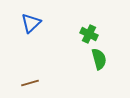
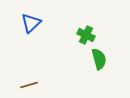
green cross: moved 3 px left, 1 px down
brown line: moved 1 px left, 2 px down
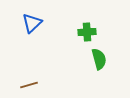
blue triangle: moved 1 px right
green cross: moved 1 px right, 3 px up; rotated 30 degrees counterclockwise
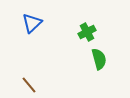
green cross: rotated 24 degrees counterclockwise
brown line: rotated 66 degrees clockwise
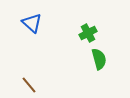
blue triangle: rotated 35 degrees counterclockwise
green cross: moved 1 px right, 1 px down
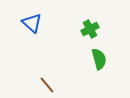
green cross: moved 2 px right, 4 px up
brown line: moved 18 px right
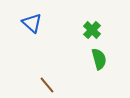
green cross: moved 2 px right, 1 px down; rotated 18 degrees counterclockwise
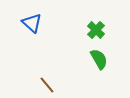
green cross: moved 4 px right
green semicircle: rotated 15 degrees counterclockwise
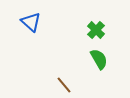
blue triangle: moved 1 px left, 1 px up
brown line: moved 17 px right
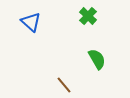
green cross: moved 8 px left, 14 px up
green semicircle: moved 2 px left
